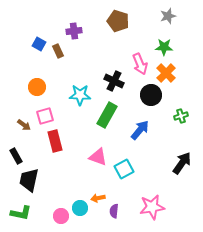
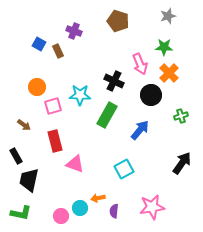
purple cross: rotated 28 degrees clockwise
orange cross: moved 3 px right
pink square: moved 8 px right, 10 px up
pink triangle: moved 23 px left, 7 px down
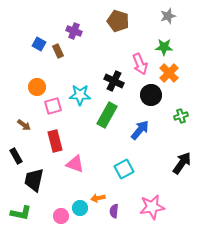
black trapezoid: moved 5 px right
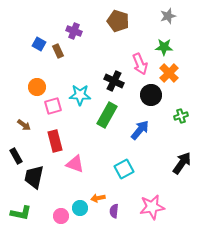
black trapezoid: moved 3 px up
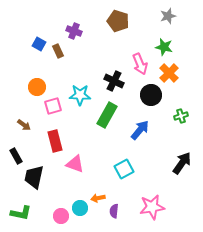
green star: rotated 12 degrees clockwise
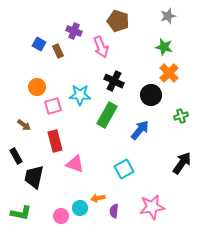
pink arrow: moved 39 px left, 17 px up
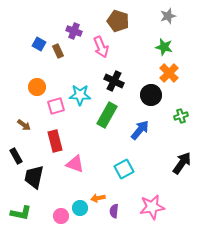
pink square: moved 3 px right
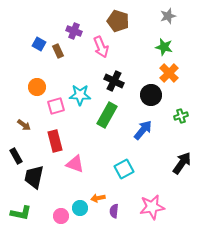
blue arrow: moved 3 px right
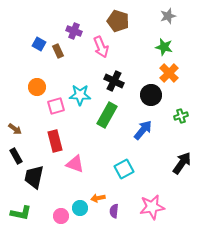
brown arrow: moved 9 px left, 4 px down
